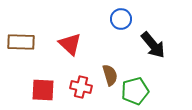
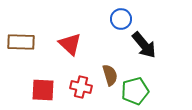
black arrow: moved 9 px left
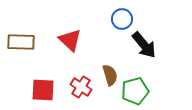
blue circle: moved 1 px right
red triangle: moved 4 px up
red cross: rotated 20 degrees clockwise
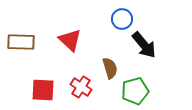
brown semicircle: moved 7 px up
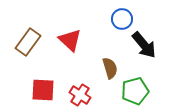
brown rectangle: moved 7 px right; rotated 56 degrees counterclockwise
red cross: moved 1 px left, 8 px down
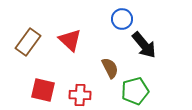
brown semicircle: rotated 10 degrees counterclockwise
red square: rotated 10 degrees clockwise
red cross: rotated 30 degrees counterclockwise
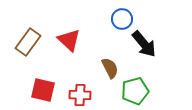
red triangle: moved 1 px left
black arrow: moved 1 px up
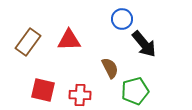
red triangle: rotated 45 degrees counterclockwise
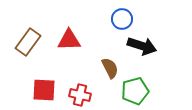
black arrow: moved 2 px left, 2 px down; rotated 32 degrees counterclockwise
red square: moved 1 px right; rotated 10 degrees counterclockwise
red cross: rotated 10 degrees clockwise
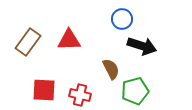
brown semicircle: moved 1 px right, 1 px down
